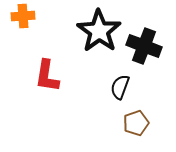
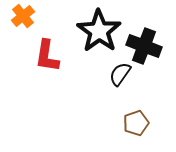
orange cross: rotated 35 degrees counterclockwise
red L-shape: moved 20 px up
black semicircle: moved 13 px up; rotated 15 degrees clockwise
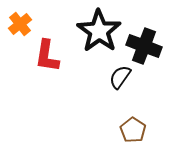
orange cross: moved 3 px left, 8 px down
black semicircle: moved 3 px down
brown pentagon: moved 3 px left, 7 px down; rotated 20 degrees counterclockwise
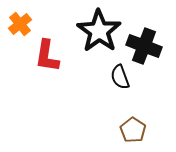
black semicircle: rotated 55 degrees counterclockwise
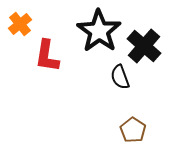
black cross: rotated 20 degrees clockwise
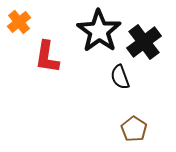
orange cross: moved 1 px left, 2 px up
black cross: moved 4 px up; rotated 12 degrees clockwise
red L-shape: moved 1 px down
brown pentagon: moved 1 px right, 1 px up
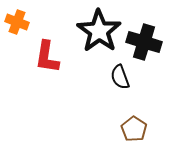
orange cross: moved 2 px left; rotated 30 degrees counterclockwise
black cross: rotated 36 degrees counterclockwise
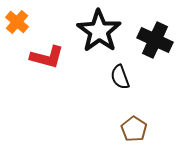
orange cross: rotated 20 degrees clockwise
black cross: moved 11 px right, 2 px up; rotated 8 degrees clockwise
red L-shape: rotated 84 degrees counterclockwise
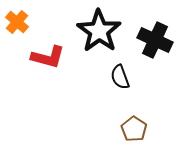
red L-shape: moved 1 px right
